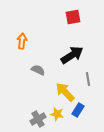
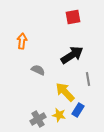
yellow star: moved 2 px right, 1 px down
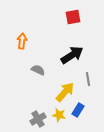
yellow arrow: rotated 85 degrees clockwise
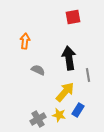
orange arrow: moved 3 px right
black arrow: moved 3 px left, 3 px down; rotated 65 degrees counterclockwise
gray line: moved 4 px up
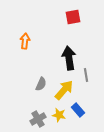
gray semicircle: moved 3 px right, 14 px down; rotated 88 degrees clockwise
gray line: moved 2 px left
yellow arrow: moved 1 px left, 2 px up
blue rectangle: rotated 72 degrees counterclockwise
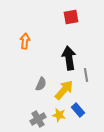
red square: moved 2 px left
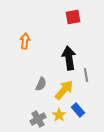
red square: moved 2 px right
yellow star: rotated 24 degrees clockwise
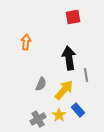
orange arrow: moved 1 px right, 1 px down
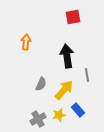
black arrow: moved 2 px left, 2 px up
gray line: moved 1 px right
yellow star: rotated 24 degrees clockwise
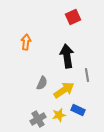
red square: rotated 14 degrees counterclockwise
gray semicircle: moved 1 px right, 1 px up
yellow arrow: rotated 15 degrees clockwise
blue rectangle: rotated 24 degrees counterclockwise
